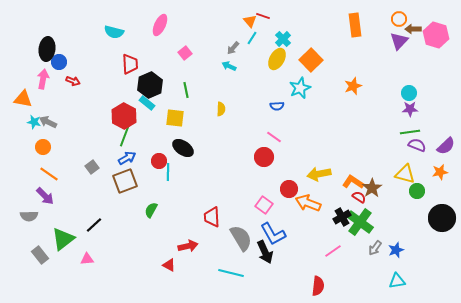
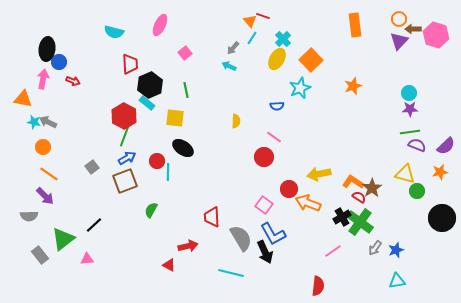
yellow semicircle at (221, 109): moved 15 px right, 12 px down
red circle at (159, 161): moved 2 px left
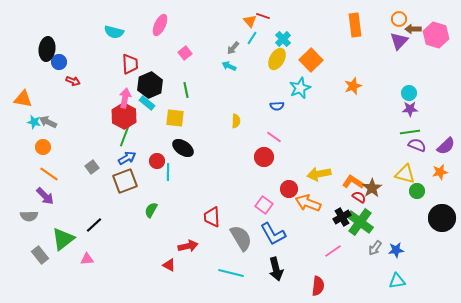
pink arrow at (43, 79): moved 82 px right, 19 px down
blue star at (396, 250): rotated 14 degrees clockwise
black arrow at (265, 252): moved 11 px right, 17 px down; rotated 10 degrees clockwise
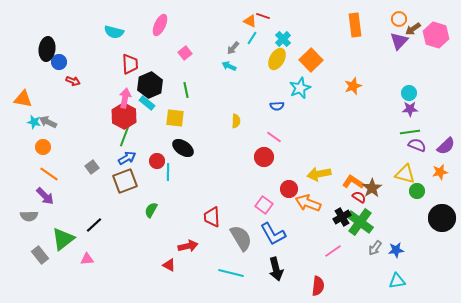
orange triangle at (250, 21): rotated 24 degrees counterclockwise
brown arrow at (413, 29): rotated 35 degrees counterclockwise
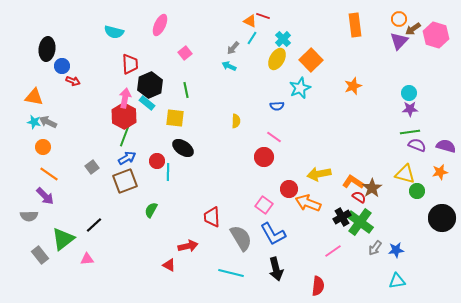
blue circle at (59, 62): moved 3 px right, 4 px down
orange triangle at (23, 99): moved 11 px right, 2 px up
purple semicircle at (446, 146): rotated 120 degrees counterclockwise
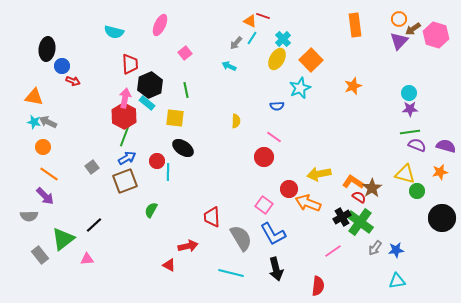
gray arrow at (233, 48): moved 3 px right, 5 px up
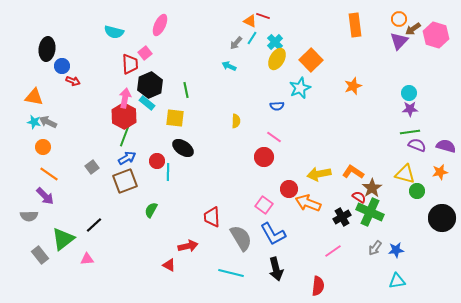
cyan cross at (283, 39): moved 8 px left, 3 px down
pink square at (185, 53): moved 40 px left
orange L-shape at (353, 182): moved 10 px up
green cross at (360, 222): moved 10 px right, 10 px up; rotated 12 degrees counterclockwise
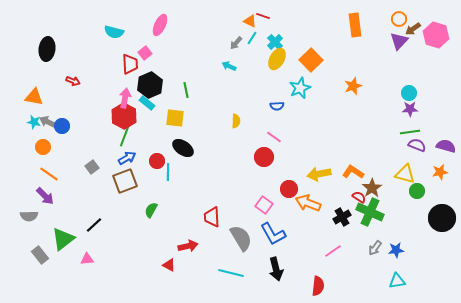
blue circle at (62, 66): moved 60 px down
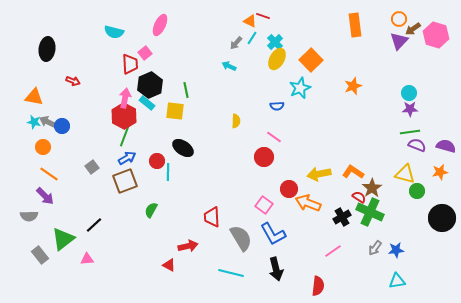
yellow square at (175, 118): moved 7 px up
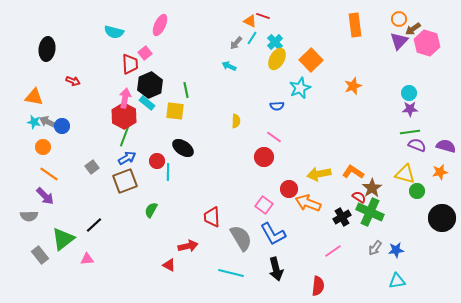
pink hexagon at (436, 35): moved 9 px left, 8 px down
